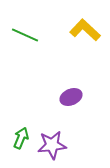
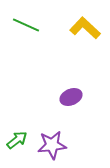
yellow L-shape: moved 2 px up
green line: moved 1 px right, 10 px up
green arrow: moved 4 px left, 2 px down; rotated 30 degrees clockwise
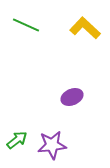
purple ellipse: moved 1 px right
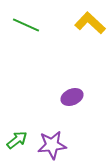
yellow L-shape: moved 5 px right, 5 px up
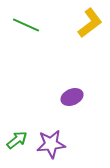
yellow L-shape: rotated 100 degrees clockwise
purple star: moved 1 px left, 1 px up
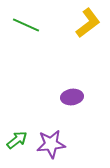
yellow L-shape: moved 2 px left
purple ellipse: rotated 15 degrees clockwise
